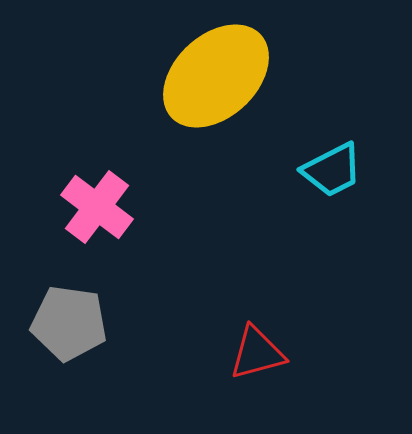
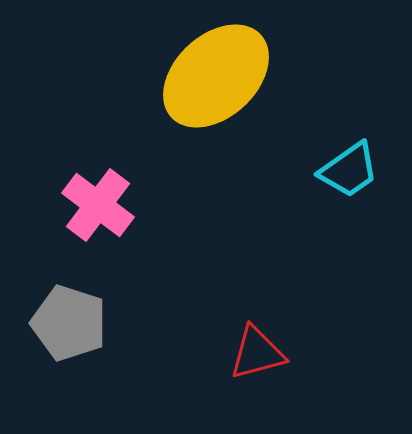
cyan trapezoid: moved 17 px right; rotated 8 degrees counterclockwise
pink cross: moved 1 px right, 2 px up
gray pentagon: rotated 10 degrees clockwise
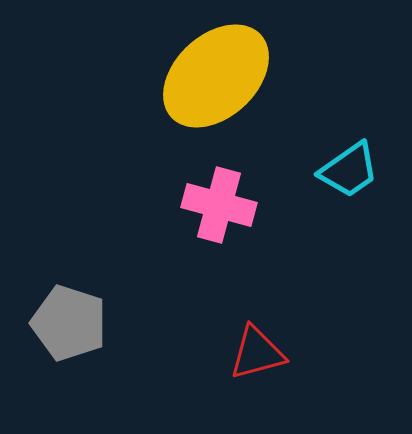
pink cross: moved 121 px right; rotated 22 degrees counterclockwise
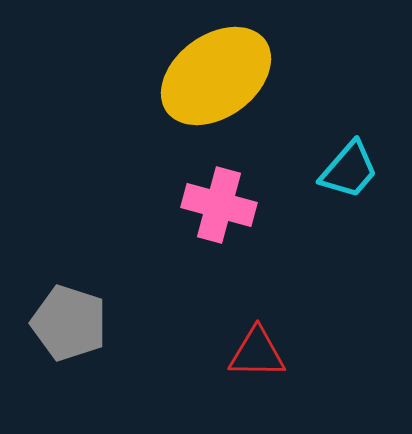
yellow ellipse: rotated 7 degrees clockwise
cyan trapezoid: rotated 14 degrees counterclockwise
red triangle: rotated 16 degrees clockwise
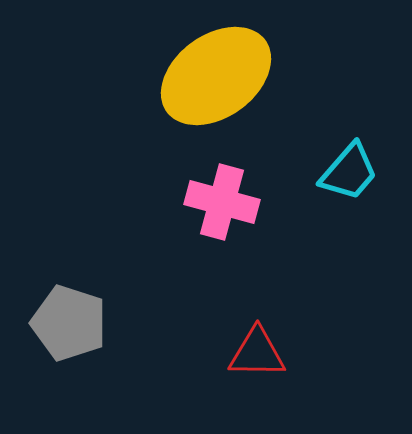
cyan trapezoid: moved 2 px down
pink cross: moved 3 px right, 3 px up
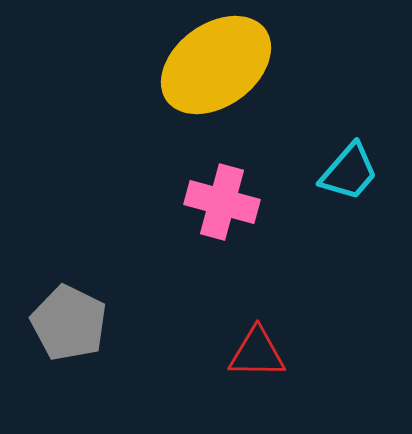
yellow ellipse: moved 11 px up
gray pentagon: rotated 8 degrees clockwise
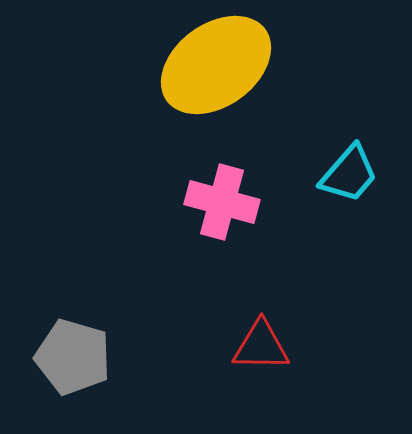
cyan trapezoid: moved 2 px down
gray pentagon: moved 4 px right, 34 px down; rotated 10 degrees counterclockwise
red triangle: moved 4 px right, 7 px up
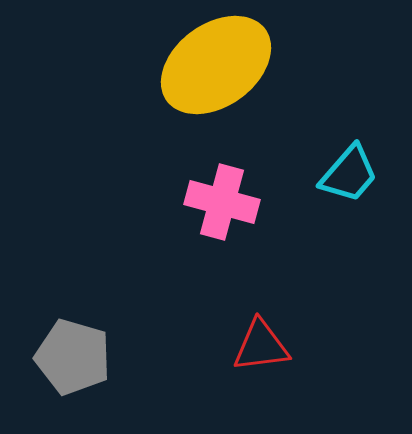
red triangle: rotated 8 degrees counterclockwise
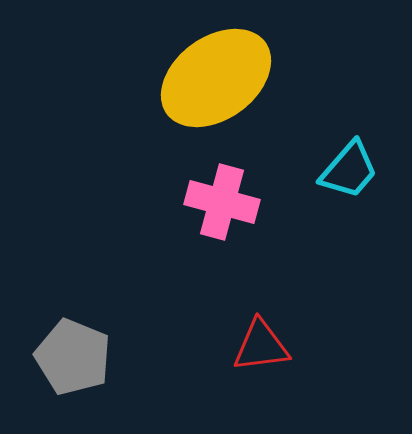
yellow ellipse: moved 13 px down
cyan trapezoid: moved 4 px up
gray pentagon: rotated 6 degrees clockwise
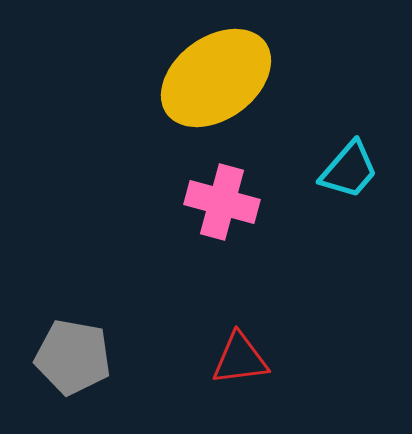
red triangle: moved 21 px left, 13 px down
gray pentagon: rotated 12 degrees counterclockwise
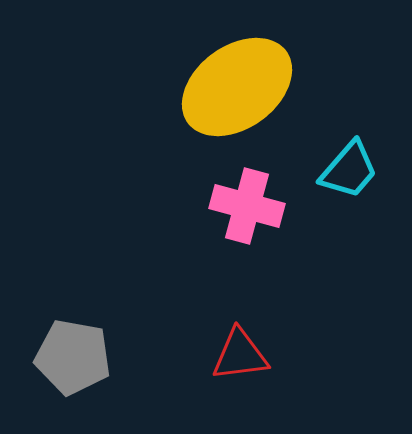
yellow ellipse: moved 21 px right, 9 px down
pink cross: moved 25 px right, 4 px down
red triangle: moved 4 px up
